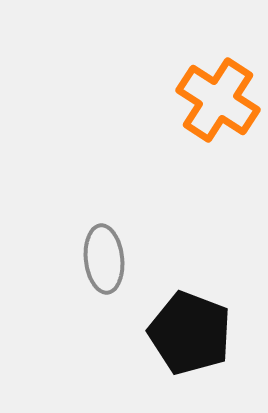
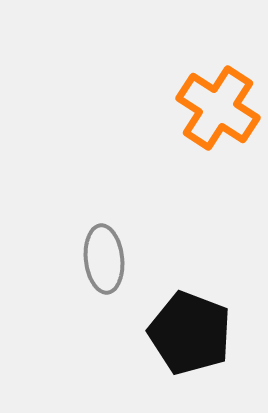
orange cross: moved 8 px down
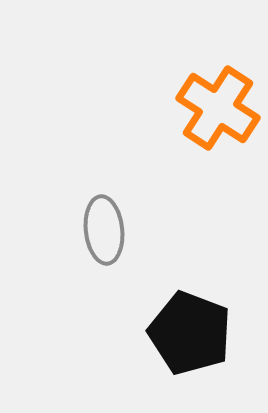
gray ellipse: moved 29 px up
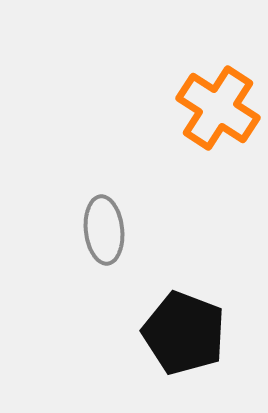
black pentagon: moved 6 px left
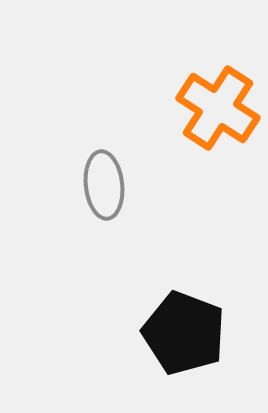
gray ellipse: moved 45 px up
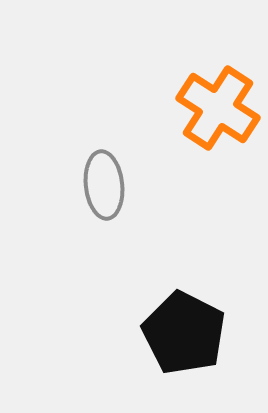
black pentagon: rotated 6 degrees clockwise
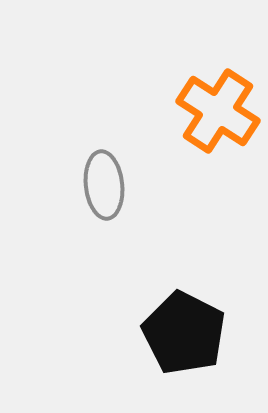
orange cross: moved 3 px down
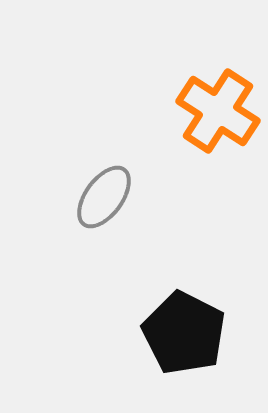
gray ellipse: moved 12 px down; rotated 42 degrees clockwise
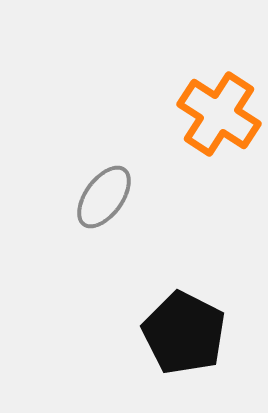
orange cross: moved 1 px right, 3 px down
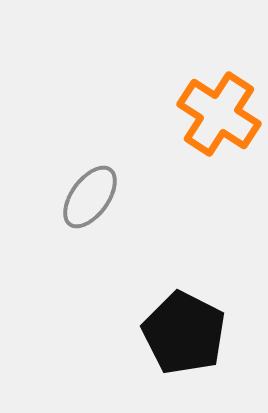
gray ellipse: moved 14 px left
